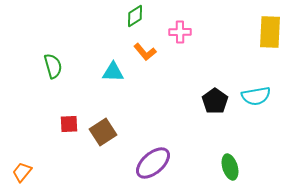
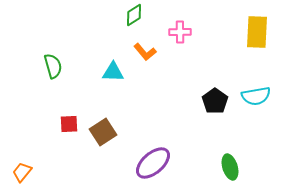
green diamond: moved 1 px left, 1 px up
yellow rectangle: moved 13 px left
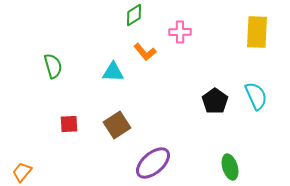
cyan semicircle: rotated 104 degrees counterclockwise
brown square: moved 14 px right, 7 px up
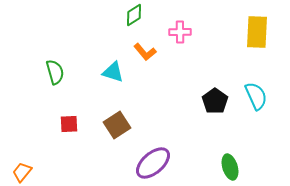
green semicircle: moved 2 px right, 6 px down
cyan triangle: rotated 15 degrees clockwise
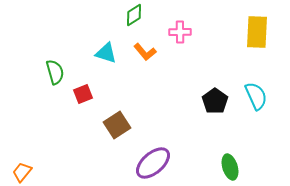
cyan triangle: moved 7 px left, 19 px up
red square: moved 14 px right, 30 px up; rotated 18 degrees counterclockwise
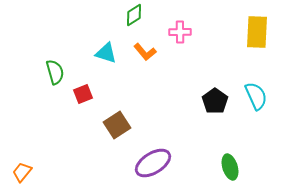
purple ellipse: rotated 9 degrees clockwise
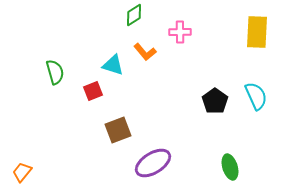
cyan triangle: moved 7 px right, 12 px down
red square: moved 10 px right, 3 px up
brown square: moved 1 px right, 5 px down; rotated 12 degrees clockwise
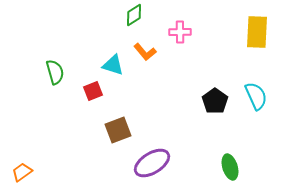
purple ellipse: moved 1 px left
orange trapezoid: rotated 15 degrees clockwise
